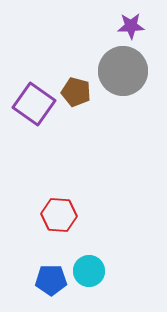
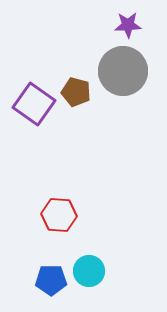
purple star: moved 3 px left, 1 px up
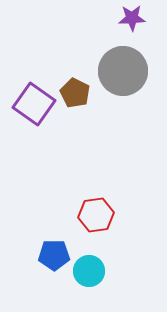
purple star: moved 4 px right, 7 px up
brown pentagon: moved 1 px left, 1 px down; rotated 12 degrees clockwise
red hexagon: moved 37 px right; rotated 12 degrees counterclockwise
blue pentagon: moved 3 px right, 25 px up
